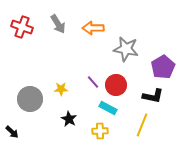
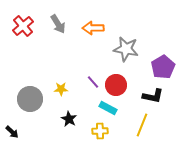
red cross: moved 1 px right, 1 px up; rotated 30 degrees clockwise
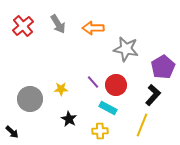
black L-shape: moved 1 px up; rotated 60 degrees counterclockwise
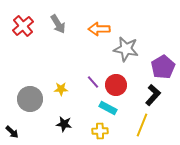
orange arrow: moved 6 px right, 1 px down
black star: moved 5 px left, 5 px down; rotated 21 degrees counterclockwise
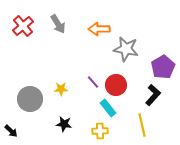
cyan rectangle: rotated 24 degrees clockwise
yellow line: rotated 35 degrees counterclockwise
black arrow: moved 1 px left, 1 px up
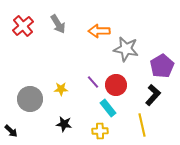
orange arrow: moved 2 px down
purple pentagon: moved 1 px left, 1 px up
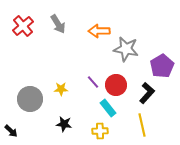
black L-shape: moved 6 px left, 2 px up
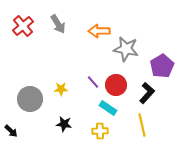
cyan rectangle: rotated 18 degrees counterclockwise
